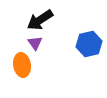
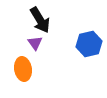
black arrow: rotated 88 degrees counterclockwise
orange ellipse: moved 1 px right, 4 px down
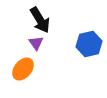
purple triangle: moved 1 px right
orange ellipse: rotated 50 degrees clockwise
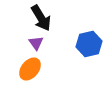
black arrow: moved 1 px right, 2 px up
orange ellipse: moved 7 px right
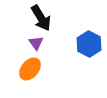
blue hexagon: rotated 20 degrees counterclockwise
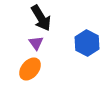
blue hexagon: moved 2 px left, 1 px up
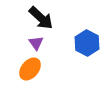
black arrow: rotated 16 degrees counterclockwise
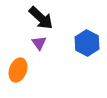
purple triangle: moved 3 px right
orange ellipse: moved 12 px left, 1 px down; rotated 20 degrees counterclockwise
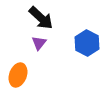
purple triangle: rotated 14 degrees clockwise
orange ellipse: moved 5 px down
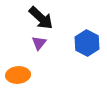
orange ellipse: rotated 65 degrees clockwise
